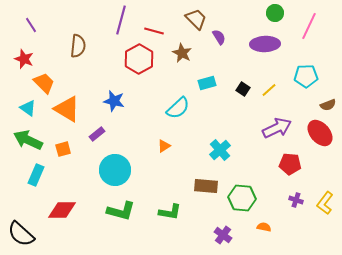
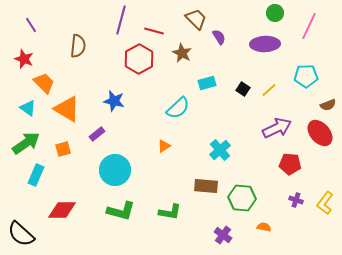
green arrow at (28, 140): moved 2 px left, 3 px down; rotated 120 degrees clockwise
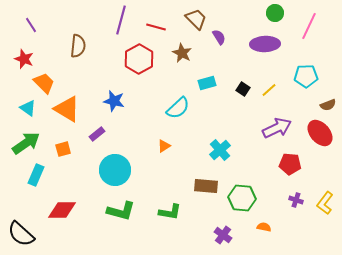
red line at (154, 31): moved 2 px right, 4 px up
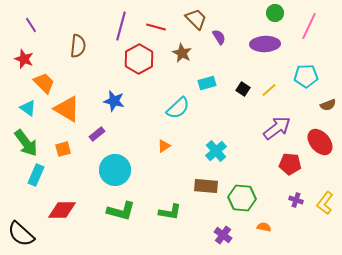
purple line at (121, 20): moved 6 px down
purple arrow at (277, 128): rotated 12 degrees counterclockwise
red ellipse at (320, 133): moved 9 px down
green arrow at (26, 143): rotated 88 degrees clockwise
cyan cross at (220, 150): moved 4 px left, 1 px down
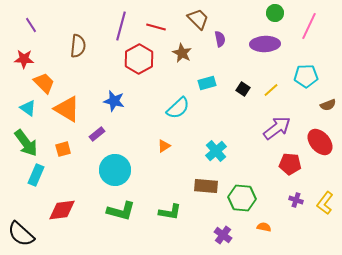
brown trapezoid at (196, 19): moved 2 px right
purple semicircle at (219, 37): moved 1 px right, 2 px down; rotated 21 degrees clockwise
red star at (24, 59): rotated 18 degrees counterclockwise
yellow line at (269, 90): moved 2 px right
red diamond at (62, 210): rotated 8 degrees counterclockwise
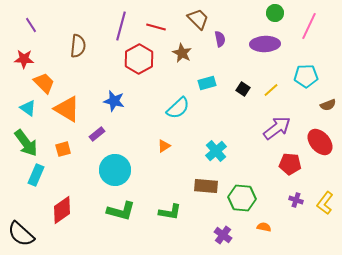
red diamond at (62, 210): rotated 28 degrees counterclockwise
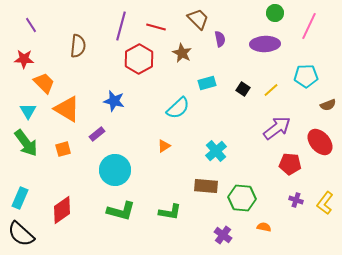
cyan triangle at (28, 108): moved 3 px down; rotated 24 degrees clockwise
cyan rectangle at (36, 175): moved 16 px left, 23 px down
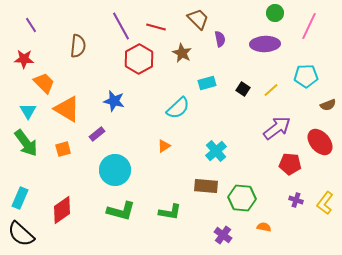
purple line at (121, 26): rotated 44 degrees counterclockwise
